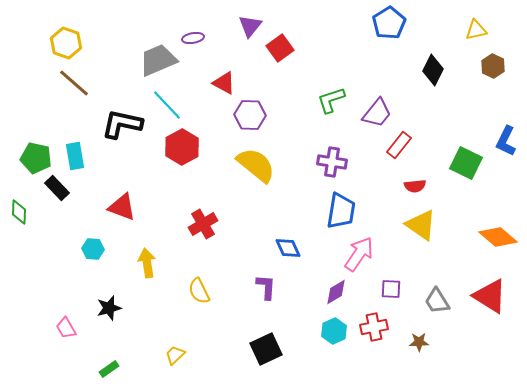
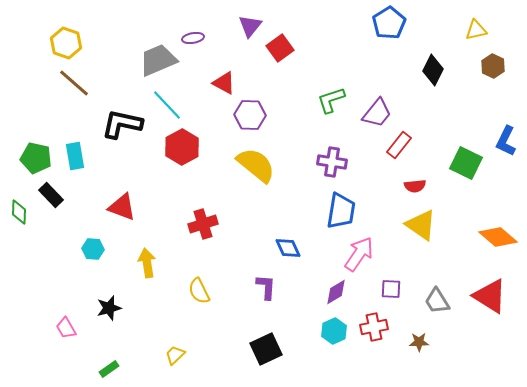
black rectangle at (57, 188): moved 6 px left, 7 px down
red cross at (203, 224): rotated 12 degrees clockwise
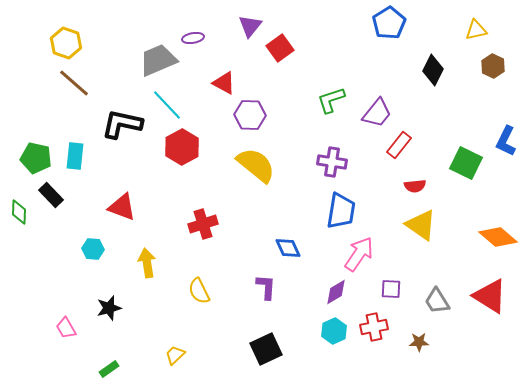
cyan rectangle at (75, 156): rotated 16 degrees clockwise
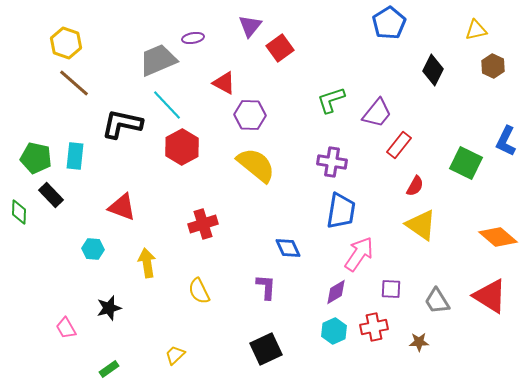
red semicircle at (415, 186): rotated 55 degrees counterclockwise
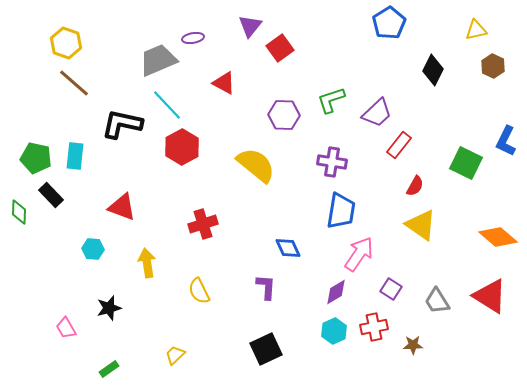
purple trapezoid at (377, 113): rotated 8 degrees clockwise
purple hexagon at (250, 115): moved 34 px right
purple square at (391, 289): rotated 30 degrees clockwise
brown star at (419, 342): moved 6 px left, 3 px down
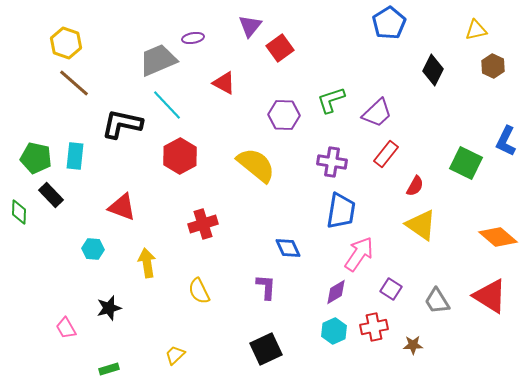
red rectangle at (399, 145): moved 13 px left, 9 px down
red hexagon at (182, 147): moved 2 px left, 9 px down
green rectangle at (109, 369): rotated 18 degrees clockwise
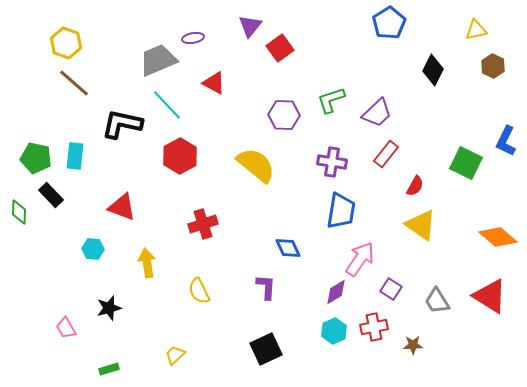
red triangle at (224, 83): moved 10 px left
pink arrow at (359, 254): moved 1 px right, 5 px down
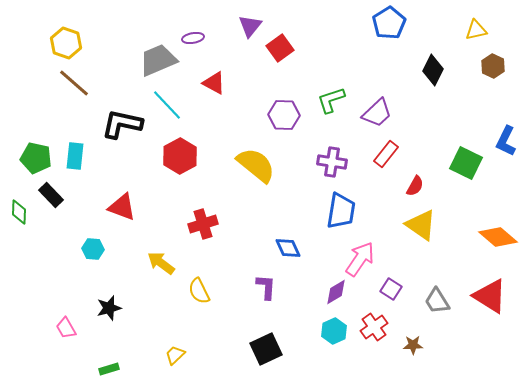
yellow arrow at (147, 263): moved 14 px right; rotated 44 degrees counterclockwise
red cross at (374, 327): rotated 24 degrees counterclockwise
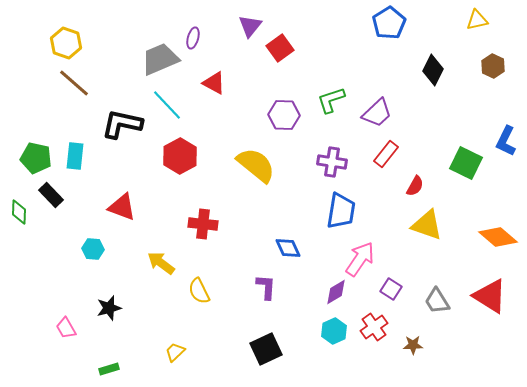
yellow triangle at (476, 30): moved 1 px right, 10 px up
purple ellipse at (193, 38): rotated 65 degrees counterclockwise
gray trapezoid at (158, 60): moved 2 px right, 1 px up
red cross at (203, 224): rotated 24 degrees clockwise
yellow triangle at (421, 225): moved 6 px right; rotated 16 degrees counterclockwise
yellow trapezoid at (175, 355): moved 3 px up
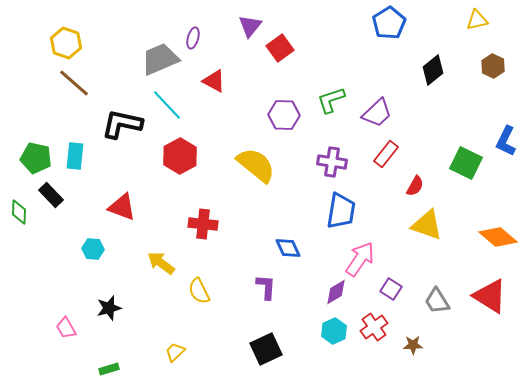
black diamond at (433, 70): rotated 24 degrees clockwise
red triangle at (214, 83): moved 2 px up
